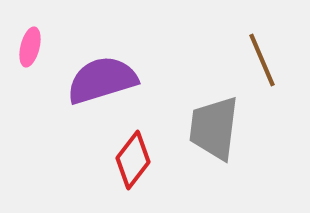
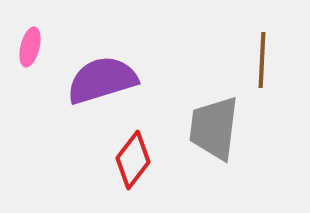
brown line: rotated 26 degrees clockwise
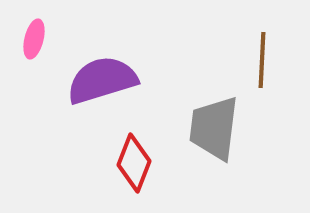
pink ellipse: moved 4 px right, 8 px up
red diamond: moved 1 px right, 3 px down; rotated 16 degrees counterclockwise
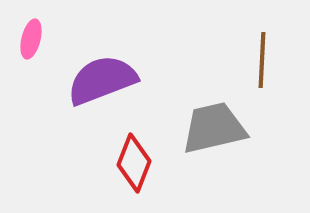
pink ellipse: moved 3 px left
purple semicircle: rotated 4 degrees counterclockwise
gray trapezoid: rotated 70 degrees clockwise
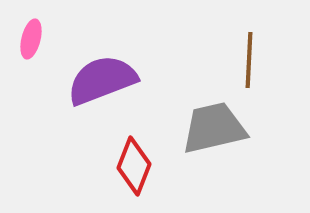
brown line: moved 13 px left
red diamond: moved 3 px down
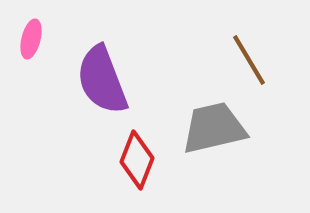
brown line: rotated 34 degrees counterclockwise
purple semicircle: rotated 90 degrees counterclockwise
red diamond: moved 3 px right, 6 px up
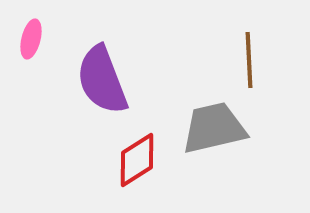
brown line: rotated 28 degrees clockwise
red diamond: rotated 36 degrees clockwise
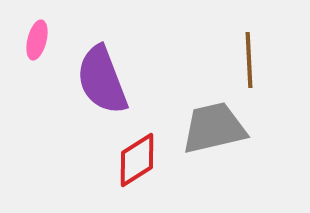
pink ellipse: moved 6 px right, 1 px down
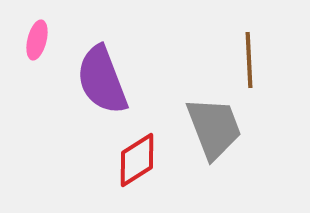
gray trapezoid: rotated 82 degrees clockwise
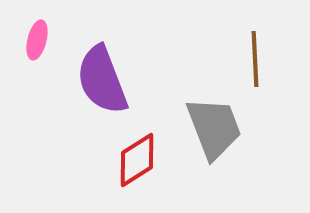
brown line: moved 6 px right, 1 px up
